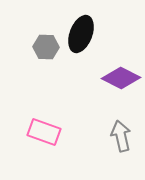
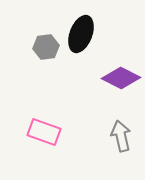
gray hexagon: rotated 10 degrees counterclockwise
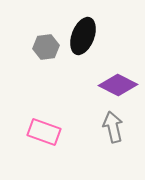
black ellipse: moved 2 px right, 2 px down
purple diamond: moved 3 px left, 7 px down
gray arrow: moved 8 px left, 9 px up
